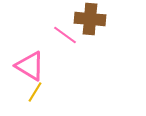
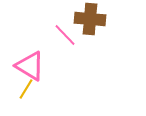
pink line: rotated 10 degrees clockwise
yellow line: moved 9 px left, 3 px up
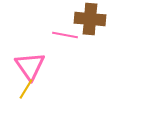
pink line: rotated 35 degrees counterclockwise
pink triangle: rotated 24 degrees clockwise
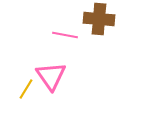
brown cross: moved 9 px right
pink triangle: moved 21 px right, 10 px down
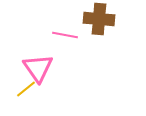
pink triangle: moved 13 px left, 8 px up
yellow line: rotated 20 degrees clockwise
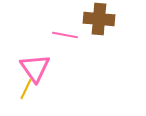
pink triangle: moved 3 px left
yellow line: rotated 25 degrees counterclockwise
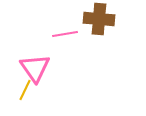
pink line: moved 1 px up; rotated 20 degrees counterclockwise
yellow line: moved 1 px left, 1 px down
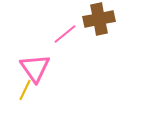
brown cross: rotated 16 degrees counterclockwise
pink line: rotated 30 degrees counterclockwise
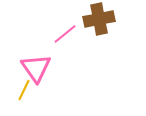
pink triangle: moved 1 px right
yellow line: moved 1 px left
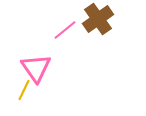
brown cross: moved 1 px left; rotated 24 degrees counterclockwise
pink line: moved 4 px up
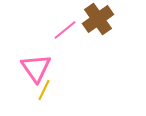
yellow line: moved 20 px right
